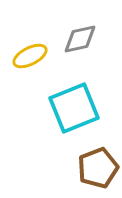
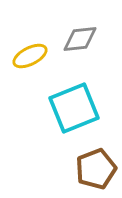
gray diamond: rotated 6 degrees clockwise
brown pentagon: moved 2 px left, 1 px down
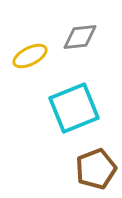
gray diamond: moved 2 px up
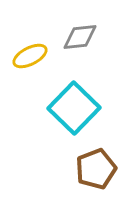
cyan square: rotated 24 degrees counterclockwise
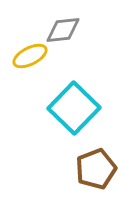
gray diamond: moved 17 px left, 7 px up
